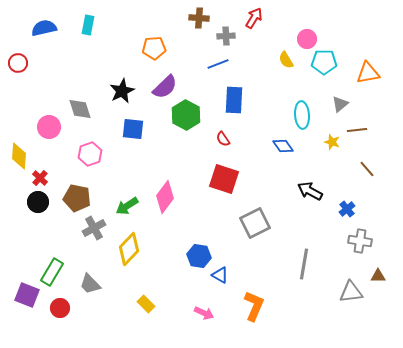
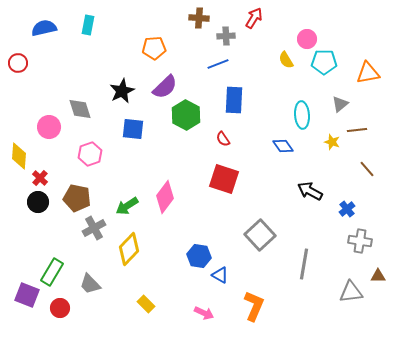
gray square at (255, 223): moved 5 px right, 12 px down; rotated 16 degrees counterclockwise
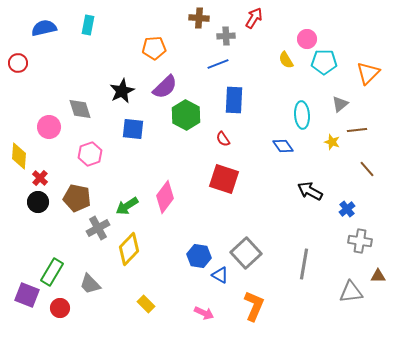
orange triangle at (368, 73): rotated 35 degrees counterclockwise
gray cross at (94, 228): moved 4 px right
gray square at (260, 235): moved 14 px left, 18 px down
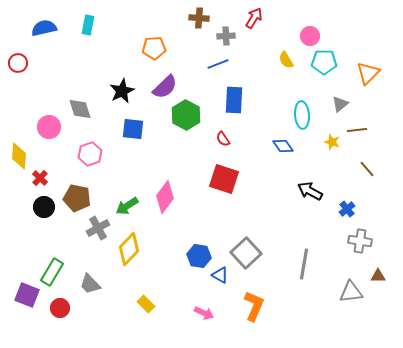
pink circle at (307, 39): moved 3 px right, 3 px up
black circle at (38, 202): moved 6 px right, 5 px down
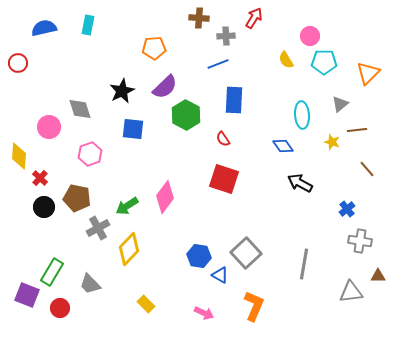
black arrow at (310, 191): moved 10 px left, 8 px up
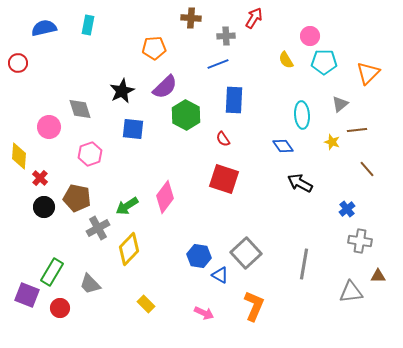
brown cross at (199, 18): moved 8 px left
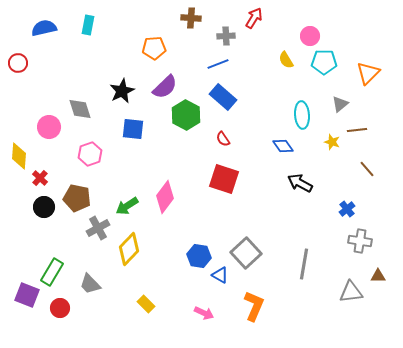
blue rectangle at (234, 100): moved 11 px left, 3 px up; rotated 52 degrees counterclockwise
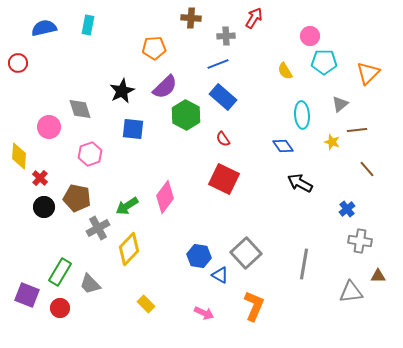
yellow semicircle at (286, 60): moved 1 px left, 11 px down
red square at (224, 179): rotated 8 degrees clockwise
green rectangle at (52, 272): moved 8 px right
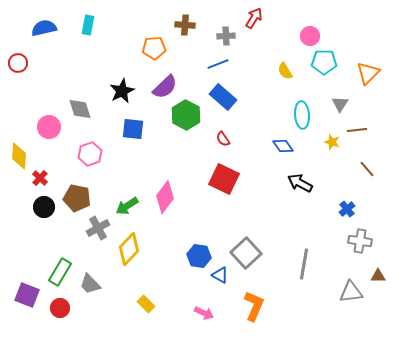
brown cross at (191, 18): moved 6 px left, 7 px down
gray triangle at (340, 104): rotated 18 degrees counterclockwise
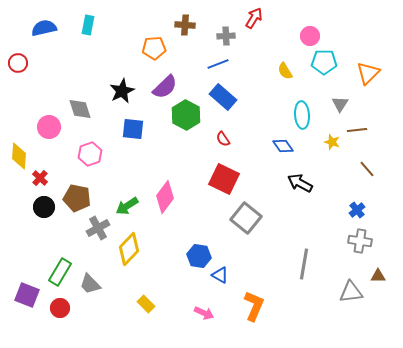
blue cross at (347, 209): moved 10 px right, 1 px down
gray square at (246, 253): moved 35 px up; rotated 8 degrees counterclockwise
